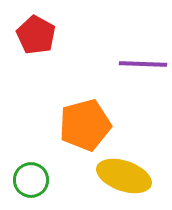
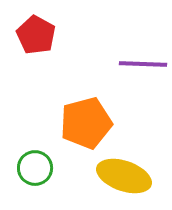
orange pentagon: moved 1 px right, 2 px up
green circle: moved 4 px right, 12 px up
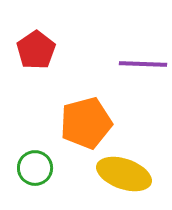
red pentagon: moved 15 px down; rotated 9 degrees clockwise
yellow ellipse: moved 2 px up
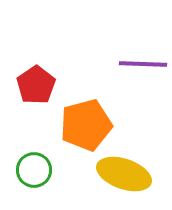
red pentagon: moved 35 px down
orange pentagon: moved 2 px down
green circle: moved 1 px left, 2 px down
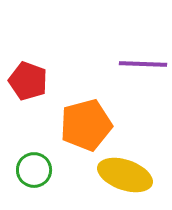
red pentagon: moved 8 px left, 4 px up; rotated 18 degrees counterclockwise
yellow ellipse: moved 1 px right, 1 px down
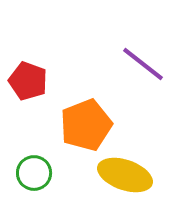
purple line: rotated 36 degrees clockwise
orange pentagon: rotated 6 degrees counterclockwise
green circle: moved 3 px down
